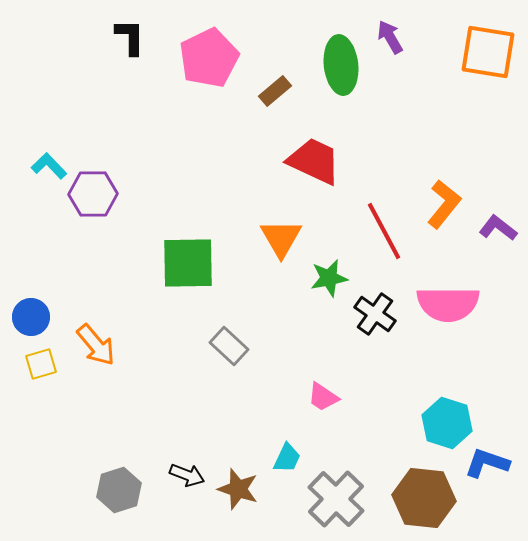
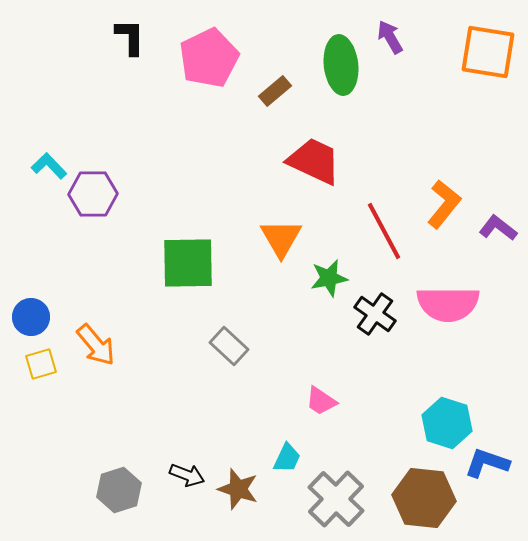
pink trapezoid: moved 2 px left, 4 px down
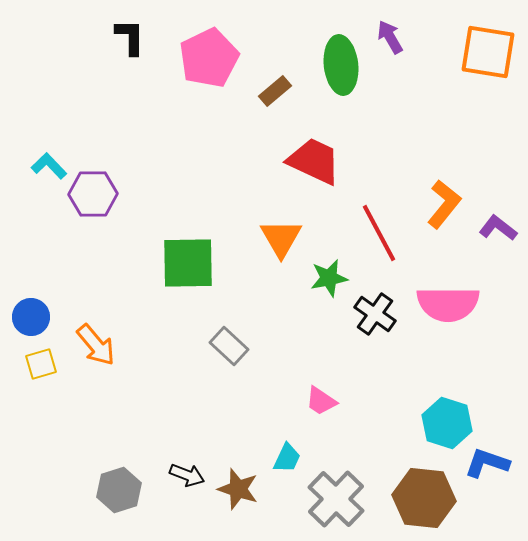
red line: moved 5 px left, 2 px down
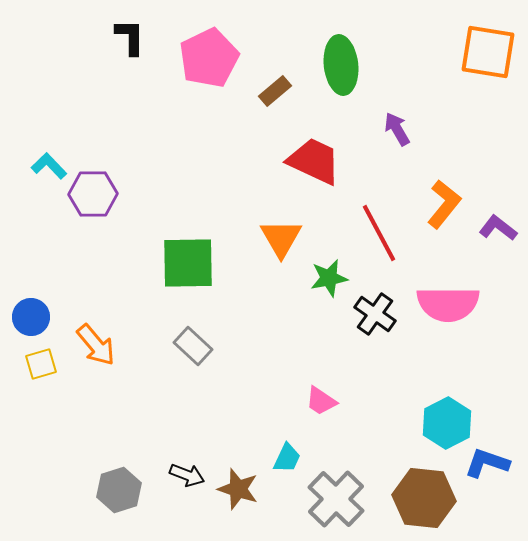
purple arrow: moved 7 px right, 92 px down
gray rectangle: moved 36 px left
cyan hexagon: rotated 15 degrees clockwise
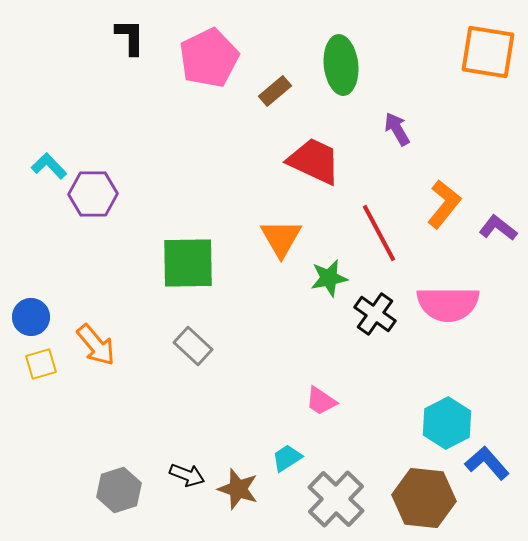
cyan trapezoid: rotated 148 degrees counterclockwise
blue L-shape: rotated 30 degrees clockwise
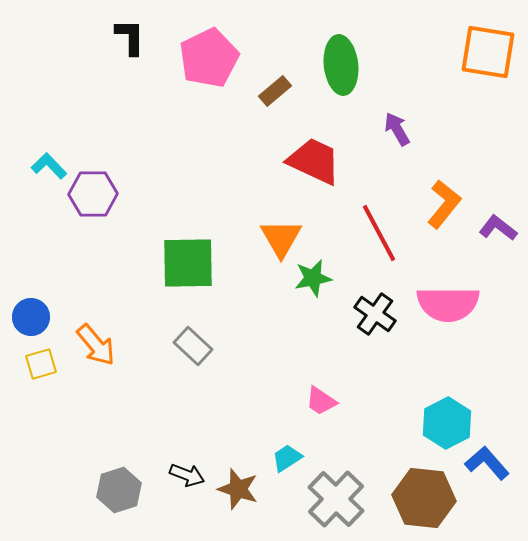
green star: moved 16 px left
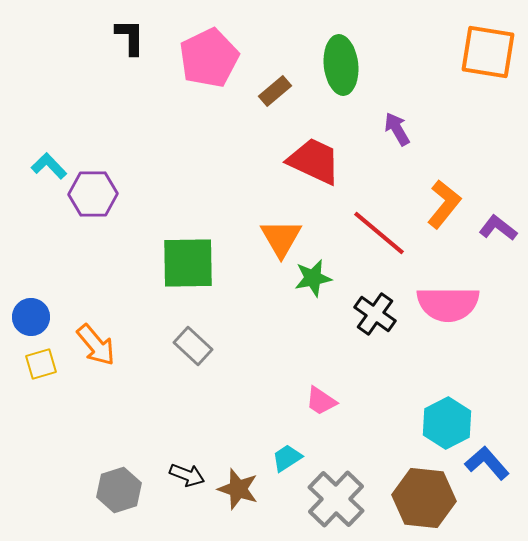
red line: rotated 22 degrees counterclockwise
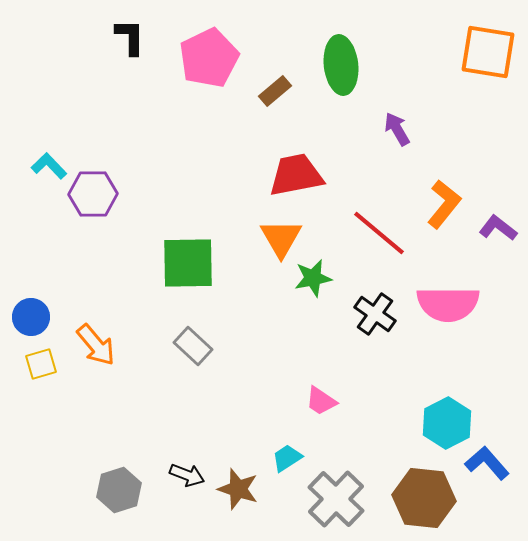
red trapezoid: moved 18 px left, 14 px down; rotated 36 degrees counterclockwise
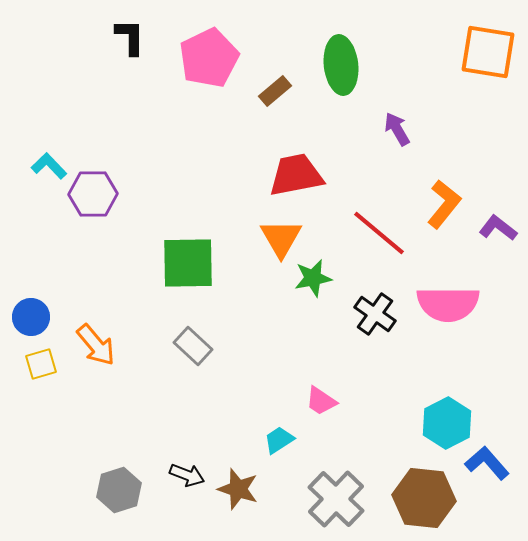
cyan trapezoid: moved 8 px left, 18 px up
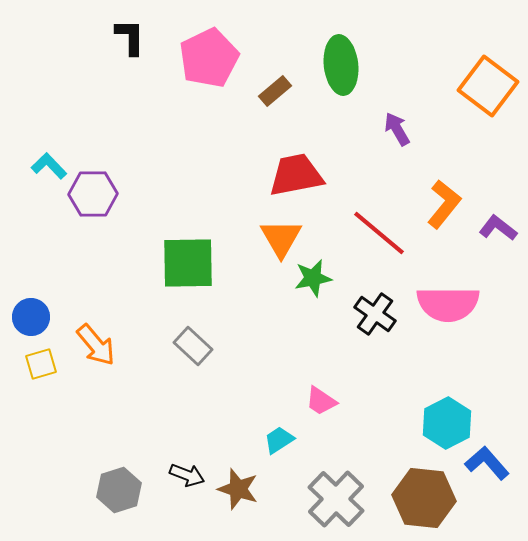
orange square: moved 34 px down; rotated 28 degrees clockwise
